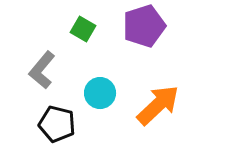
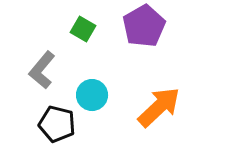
purple pentagon: rotated 12 degrees counterclockwise
cyan circle: moved 8 px left, 2 px down
orange arrow: moved 1 px right, 2 px down
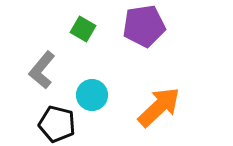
purple pentagon: rotated 21 degrees clockwise
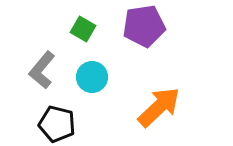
cyan circle: moved 18 px up
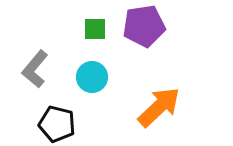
green square: moved 12 px right; rotated 30 degrees counterclockwise
gray L-shape: moved 7 px left, 1 px up
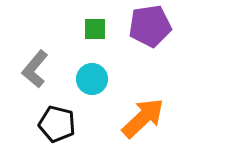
purple pentagon: moved 6 px right
cyan circle: moved 2 px down
orange arrow: moved 16 px left, 11 px down
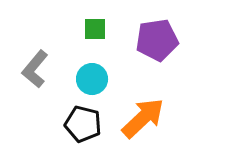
purple pentagon: moved 7 px right, 14 px down
black pentagon: moved 26 px right
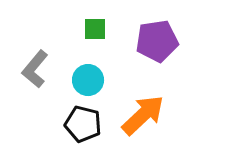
purple pentagon: moved 1 px down
cyan circle: moved 4 px left, 1 px down
orange arrow: moved 3 px up
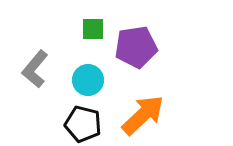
green square: moved 2 px left
purple pentagon: moved 21 px left, 6 px down
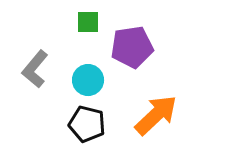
green square: moved 5 px left, 7 px up
purple pentagon: moved 4 px left
orange arrow: moved 13 px right
black pentagon: moved 4 px right
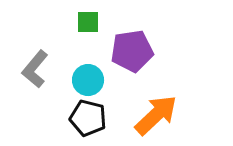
purple pentagon: moved 4 px down
black pentagon: moved 1 px right, 6 px up
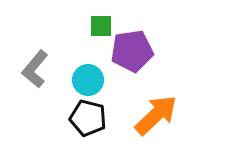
green square: moved 13 px right, 4 px down
